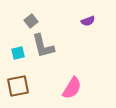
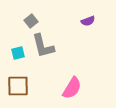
brown square: rotated 10 degrees clockwise
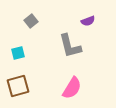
gray L-shape: moved 27 px right
brown square: rotated 15 degrees counterclockwise
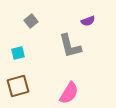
pink semicircle: moved 3 px left, 5 px down
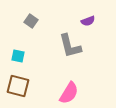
gray square: rotated 16 degrees counterclockwise
cyan square: moved 3 px down; rotated 24 degrees clockwise
brown square: rotated 30 degrees clockwise
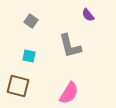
purple semicircle: moved 6 px up; rotated 72 degrees clockwise
cyan square: moved 11 px right
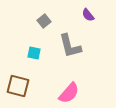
gray square: moved 13 px right; rotated 16 degrees clockwise
cyan square: moved 5 px right, 3 px up
pink semicircle: rotated 10 degrees clockwise
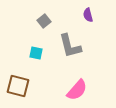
purple semicircle: rotated 24 degrees clockwise
cyan square: moved 2 px right
pink semicircle: moved 8 px right, 3 px up
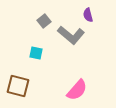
gray L-shape: moved 1 px right, 11 px up; rotated 36 degrees counterclockwise
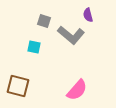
gray square: rotated 32 degrees counterclockwise
cyan square: moved 2 px left, 6 px up
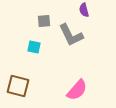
purple semicircle: moved 4 px left, 5 px up
gray square: rotated 24 degrees counterclockwise
gray L-shape: rotated 24 degrees clockwise
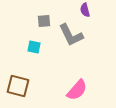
purple semicircle: moved 1 px right
